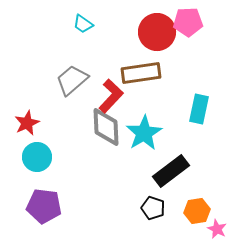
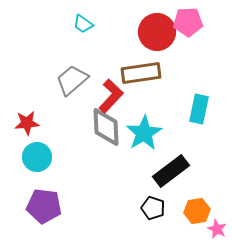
red star: rotated 20 degrees clockwise
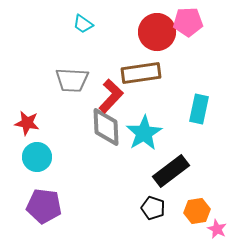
gray trapezoid: rotated 136 degrees counterclockwise
red star: rotated 15 degrees clockwise
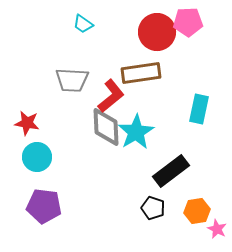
red L-shape: rotated 8 degrees clockwise
cyan star: moved 8 px left, 1 px up
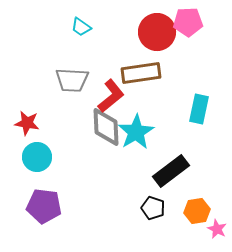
cyan trapezoid: moved 2 px left, 3 px down
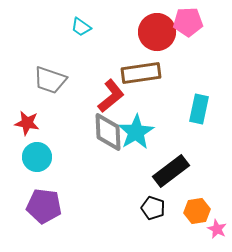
gray trapezoid: moved 22 px left; rotated 16 degrees clockwise
gray diamond: moved 2 px right, 5 px down
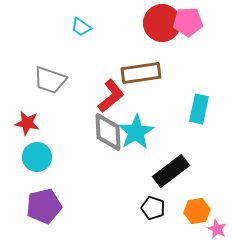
red circle: moved 5 px right, 9 px up
purple pentagon: rotated 20 degrees counterclockwise
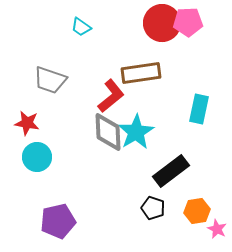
purple pentagon: moved 14 px right, 15 px down
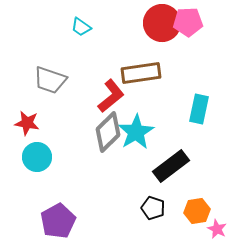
gray diamond: rotated 48 degrees clockwise
black rectangle: moved 5 px up
purple pentagon: rotated 16 degrees counterclockwise
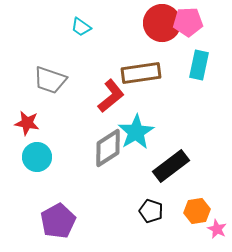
cyan rectangle: moved 44 px up
gray diamond: moved 16 px down; rotated 12 degrees clockwise
black pentagon: moved 2 px left, 3 px down
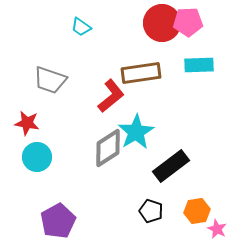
cyan rectangle: rotated 76 degrees clockwise
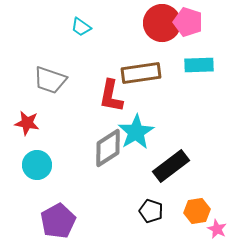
pink pentagon: rotated 20 degrees clockwise
red L-shape: rotated 140 degrees clockwise
cyan circle: moved 8 px down
